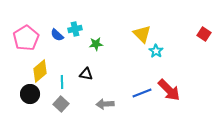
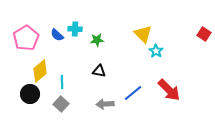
cyan cross: rotated 16 degrees clockwise
yellow triangle: moved 1 px right
green star: moved 1 px right, 4 px up
black triangle: moved 13 px right, 3 px up
blue line: moved 9 px left; rotated 18 degrees counterclockwise
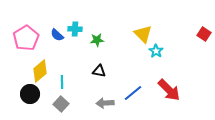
gray arrow: moved 1 px up
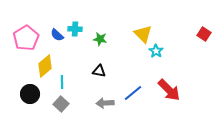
green star: moved 3 px right, 1 px up; rotated 16 degrees clockwise
yellow diamond: moved 5 px right, 5 px up
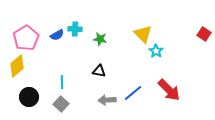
blue semicircle: rotated 72 degrees counterclockwise
yellow diamond: moved 28 px left
black circle: moved 1 px left, 3 px down
gray arrow: moved 2 px right, 3 px up
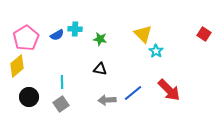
black triangle: moved 1 px right, 2 px up
gray square: rotated 14 degrees clockwise
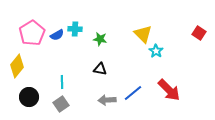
red square: moved 5 px left, 1 px up
pink pentagon: moved 6 px right, 5 px up
yellow diamond: rotated 10 degrees counterclockwise
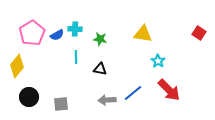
yellow triangle: rotated 36 degrees counterclockwise
cyan star: moved 2 px right, 10 px down
cyan line: moved 14 px right, 25 px up
gray square: rotated 28 degrees clockwise
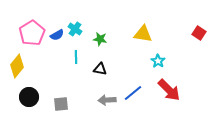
cyan cross: rotated 32 degrees clockwise
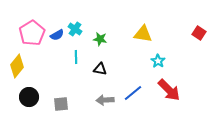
gray arrow: moved 2 px left
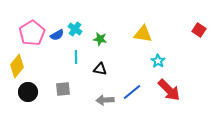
red square: moved 3 px up
blue line: moved 1 px left, 1 px up
black circle: moved 1 px left, 5 px up
gray square: moved 2 px right, 15 px up
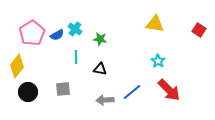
yellow triangle: moved 12 px right, 10 px up
